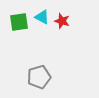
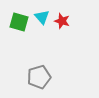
cyan triangle: rotated 21 degrees clockwise
green square: rotated 24 degrees clockwise
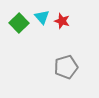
green square: moved 1 px down; rotated 30 degrees clockwise
gray pentagon: moved 27 px right, 10 px up
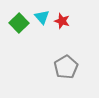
gray pentagon: rotated 15 degrees counterclockwise
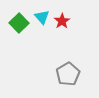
red star: rotated 21 degrees clockwise
gray pentagon: moved 2 px right, 7 px down
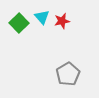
red star: rotated 21 degrees clockwise
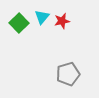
cyan triangle: rotated 21 degrees clockwise
gray pentagon: rotated 15 degrees clockwise
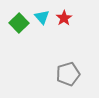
cyan triangle: rotated 21 degrees counterclockwise
red star: moved 2 px right, 3 px up; rotated 21 degrees counterclockwise
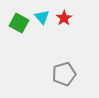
green square: rotated 18 degrees counterclockwise
gray pentagon: moved 4 px left
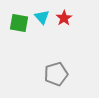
green square: rotated 18 degrees counterclockwise
gray pentagon: moved 8 px left
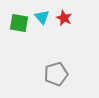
red star: rotated 14 degrees counterclockwise
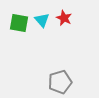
cyan triangle: moved 3 px down
gray pentagon: moved 4 px right, 8 px down
